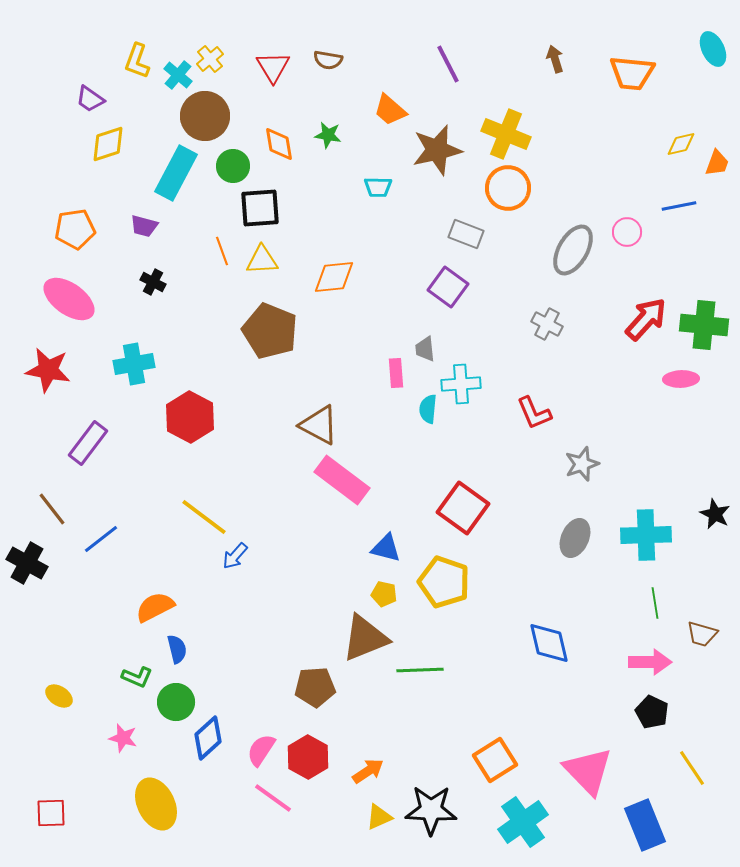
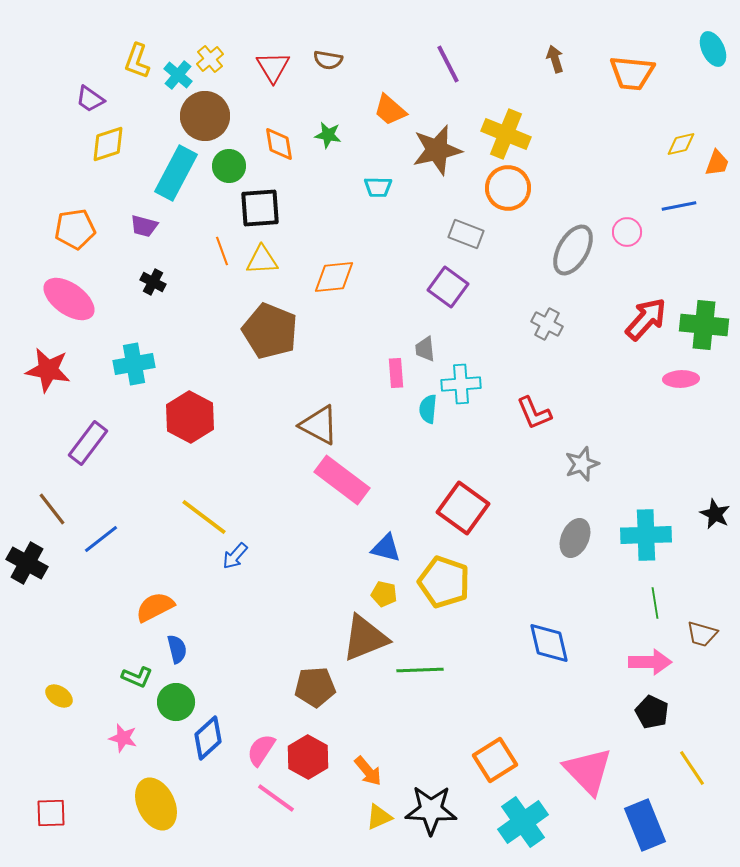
green circle at (233, 166): moved 4 px left
orange arrow at (368, 771): rotated 84 degrees clockwise
pink line at (273, 798): moved 3 px right
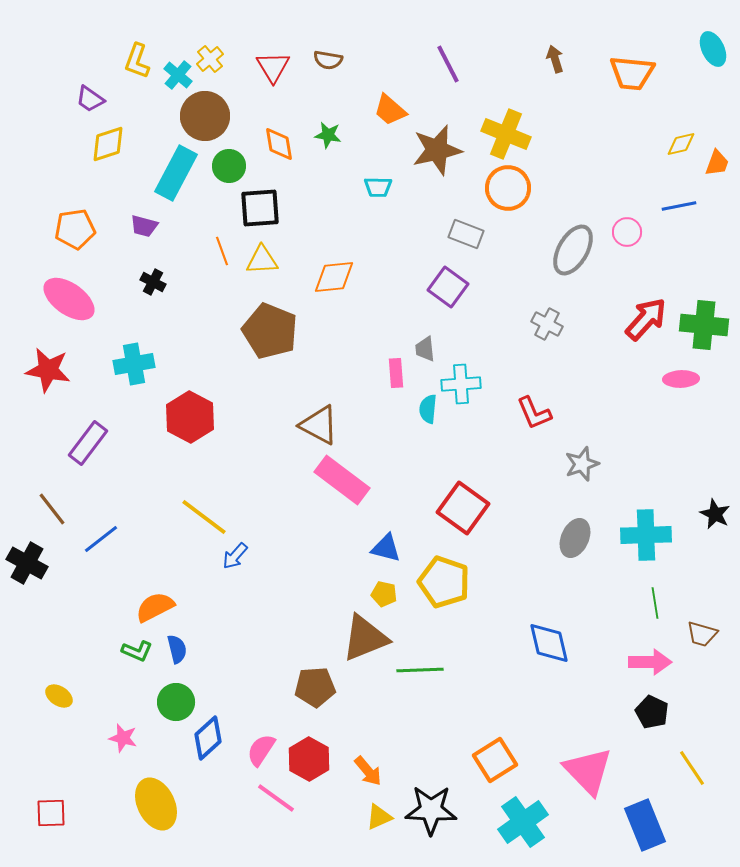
green L-shape at (137, 677): moved 26 px up
red hexagon at (308, 757): moved 1 px right, 2 px down
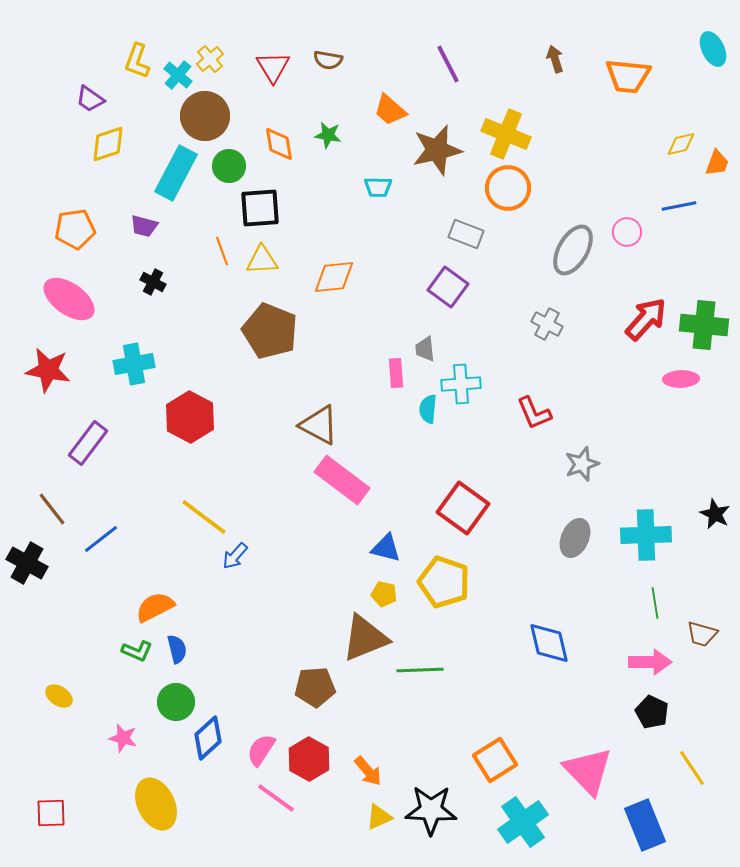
orange trapezoid at (632, 73): moved 4 px left, 3 px down
